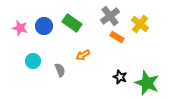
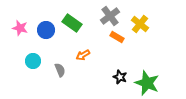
blue circle: moved 2 px right, 4 px down
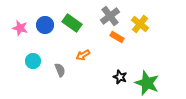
blue circle: moved 1 px left, 5 px up
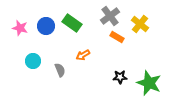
blue circle: moved 1 px right, 1 px down
black star: rotated 24 degrees counterclockwise
green star: moved 2 px right
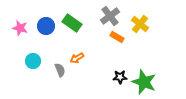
orange arrow: moved 6 px left, 3 px down
green star: moved 5 px left, 1 px up
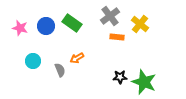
orange rectangle: rotated 24 degrees counterclockwise
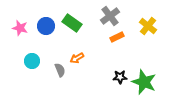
yellow cross: moved 8 px right, 2 px down
orange rectangle: rotated 32 degrees counterclockwise
cyan circle: moved 1 px left
